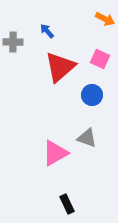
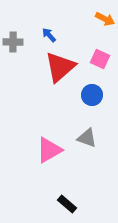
blue arrow: moved 2 px right, 4 px down
pink triangle: moved 6 px left, 3 px up
black rectangle: rotated 24 degrees counterclockwise
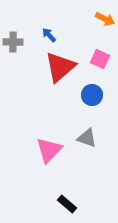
pink triangle: rotated 16 degrees counterclockwise
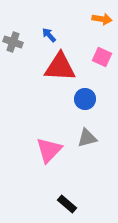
orange arrow: moved 3 px left; rotated 18 degrees counterclockwise
gray cross: rotated 18 degrees clockwise
pink square: moved 2 px right, 2 px up
red triangle: rotated 44 degrees clockwise
blue circle: moved 7 px left, 4 px down
gray triangle: rotated 35 degrees counterclockwise
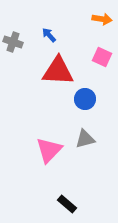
red triangle: moved 2 px left, 4 px down
gray triangle: moved 2 px left, 1 px down
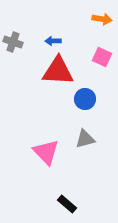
blue arrow: moved 4 px right, 6 px down; rotated 49 degrees counterclockwise
pink triangle: moved 3 px left, 2 px down; rotated 28 degrees counterclockwise
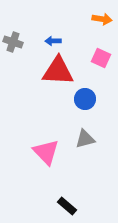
pink square: moved 1 px left, 1 px down
black rectangle: moved 2 px down
